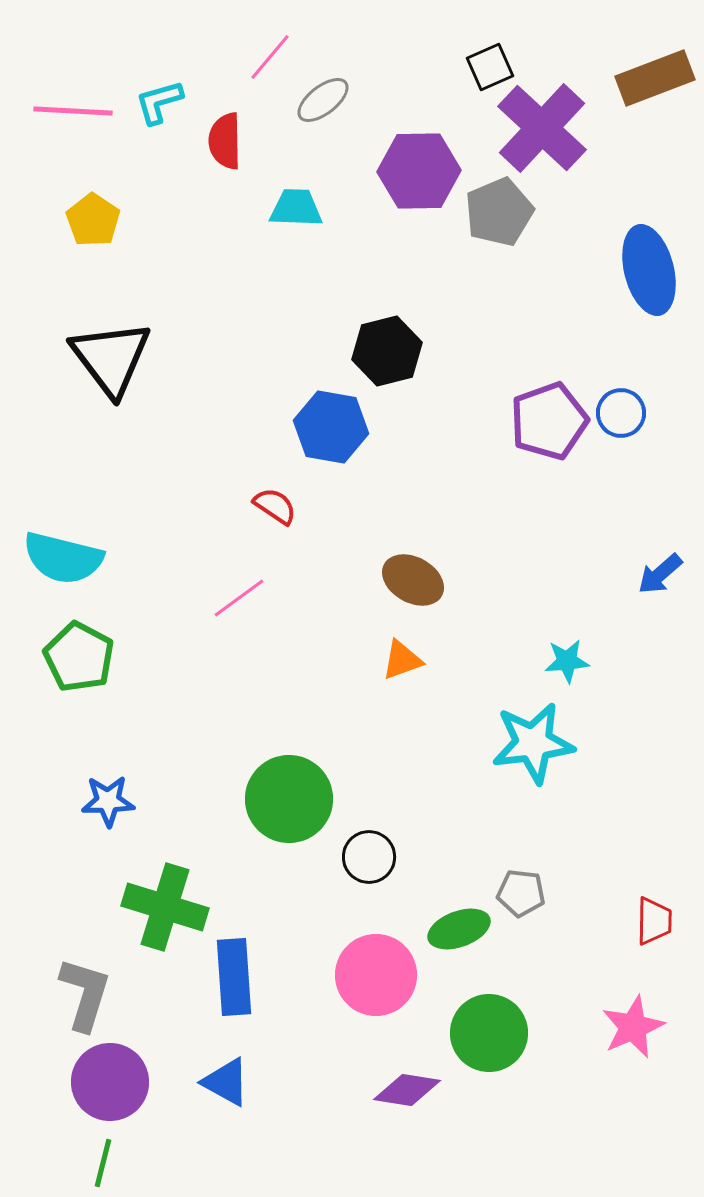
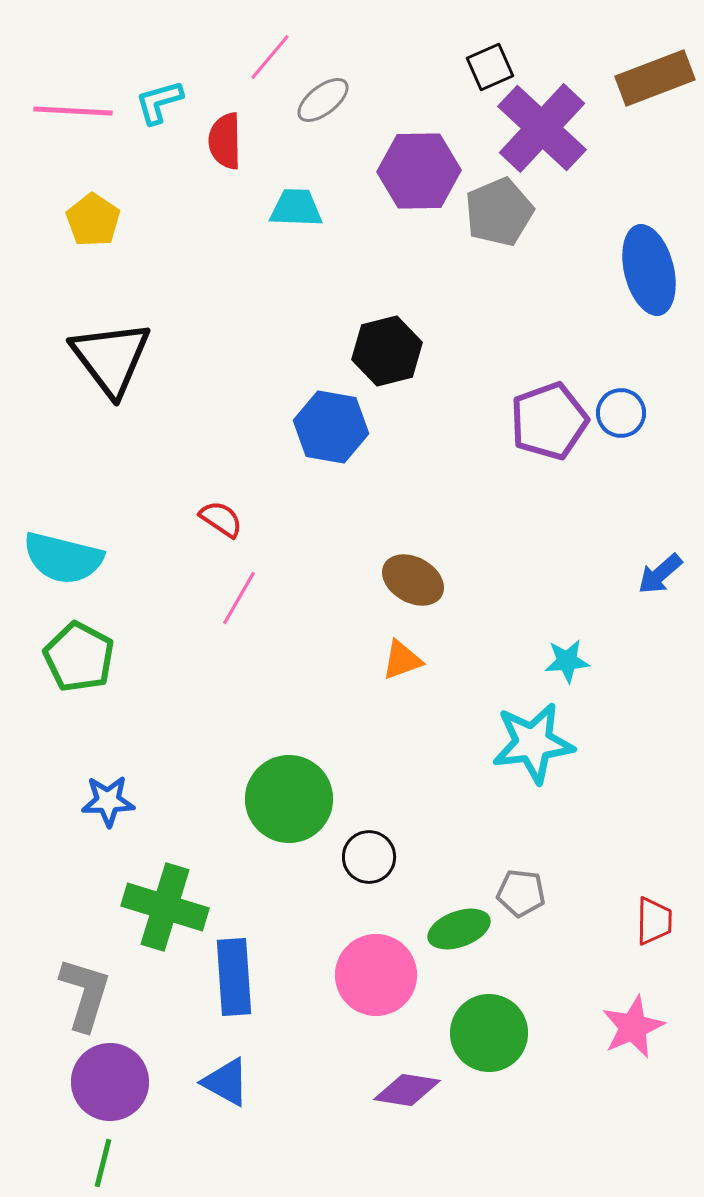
red semicircle at (275, 506): moved 54 px left, 13 px down
pink line at (239, 598): rotated 24 degrees counterclockwise
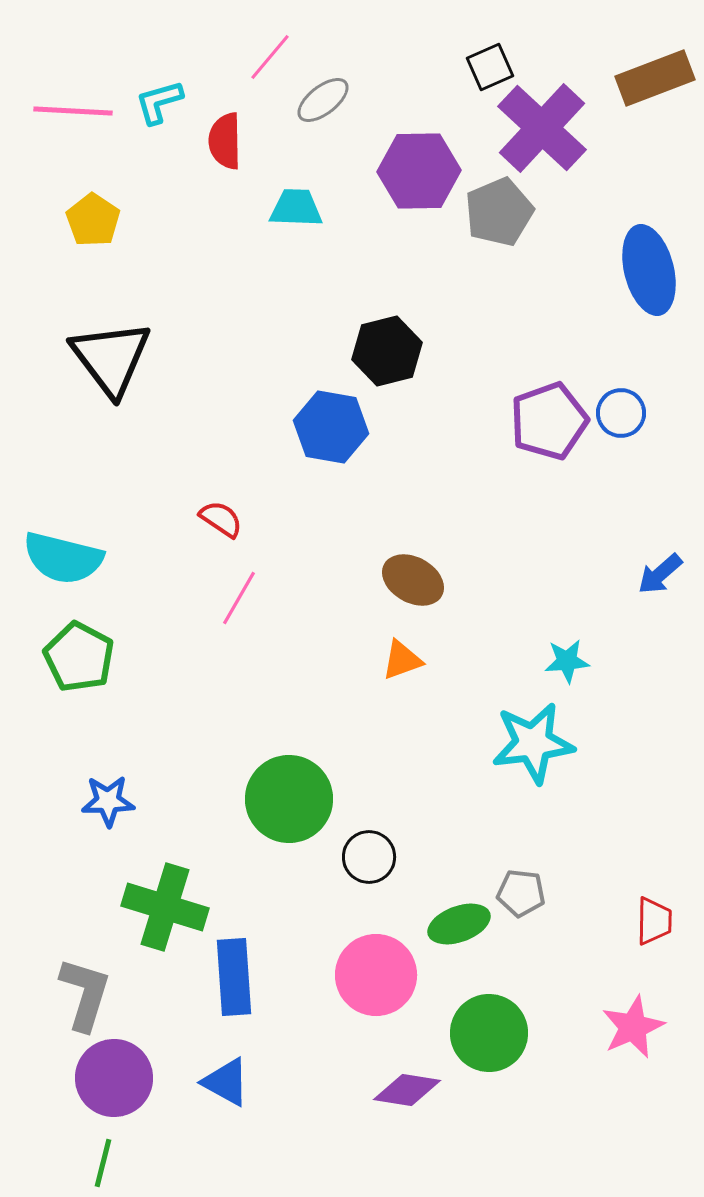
green ellipse at (459, 929): moved 5 px up
purple circle at (110, 1082): moved 4 px right, 4 px up
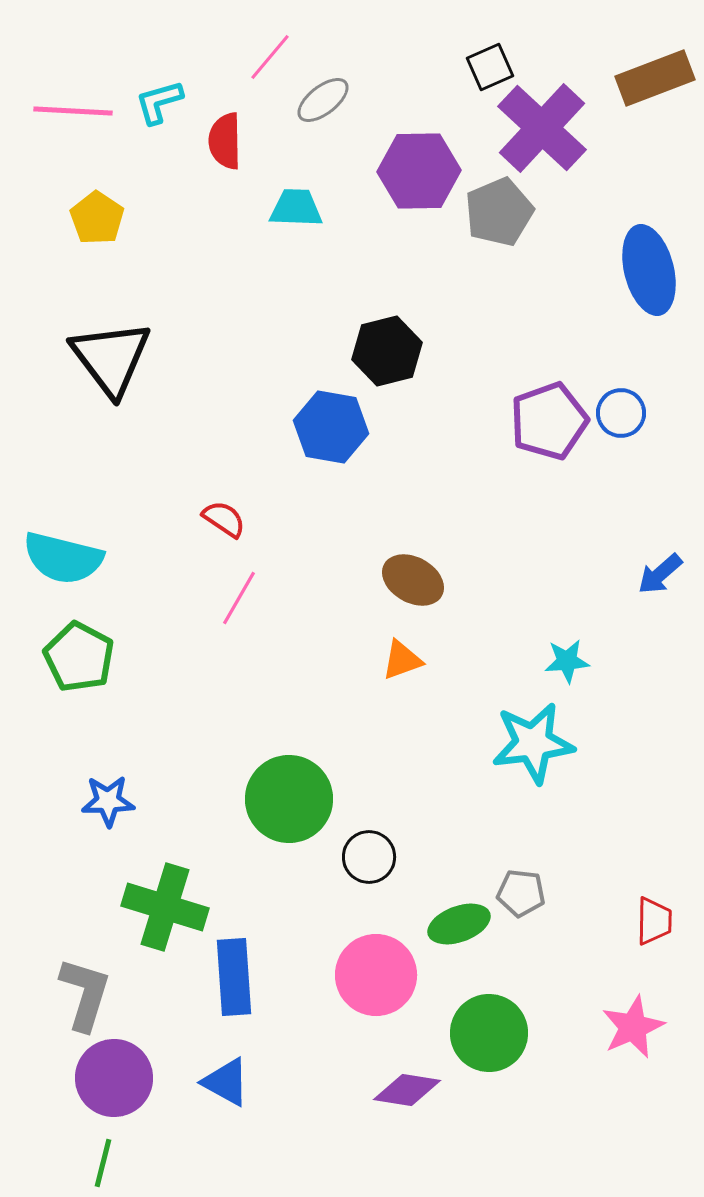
yellow pentagon at (93, 220): moved 4 px right, 2 px up
red semicircle at (221, 519): moved 3 px right
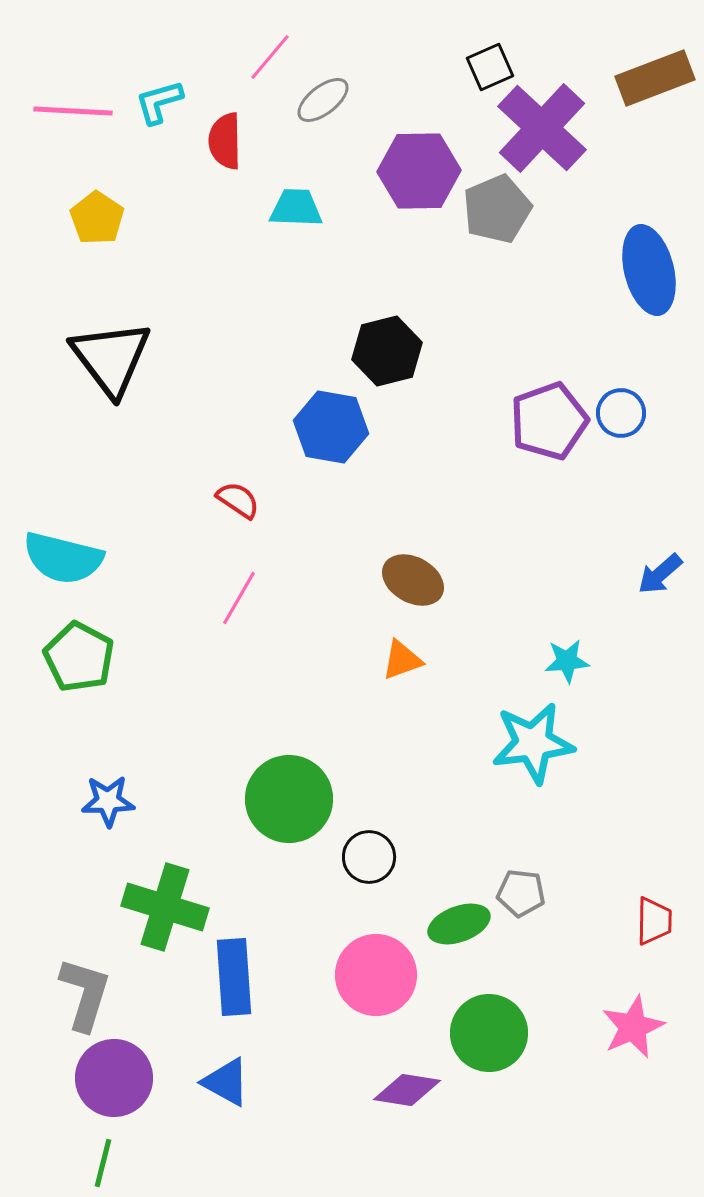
gray pentagon at (499, 212): moved 2 px left, 3 px up
red semicircle at (224, 519): moved 14 px right, 19 px up
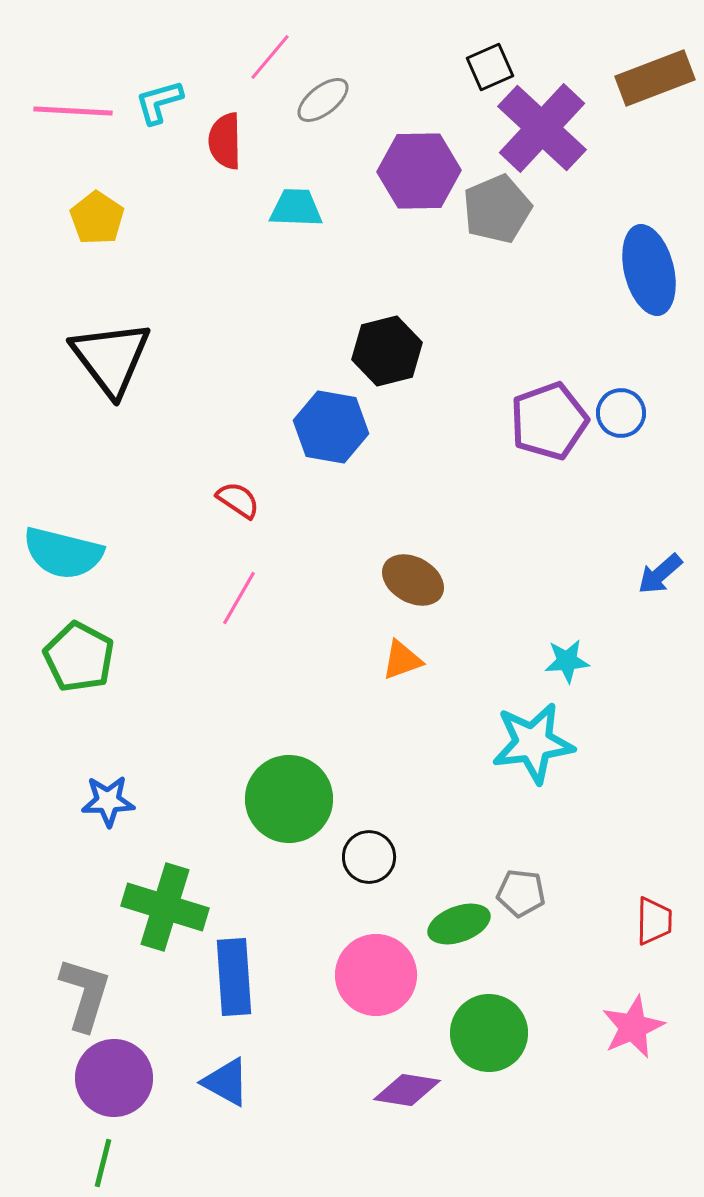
cyan semicircle at (63, 558): moved 5 px up
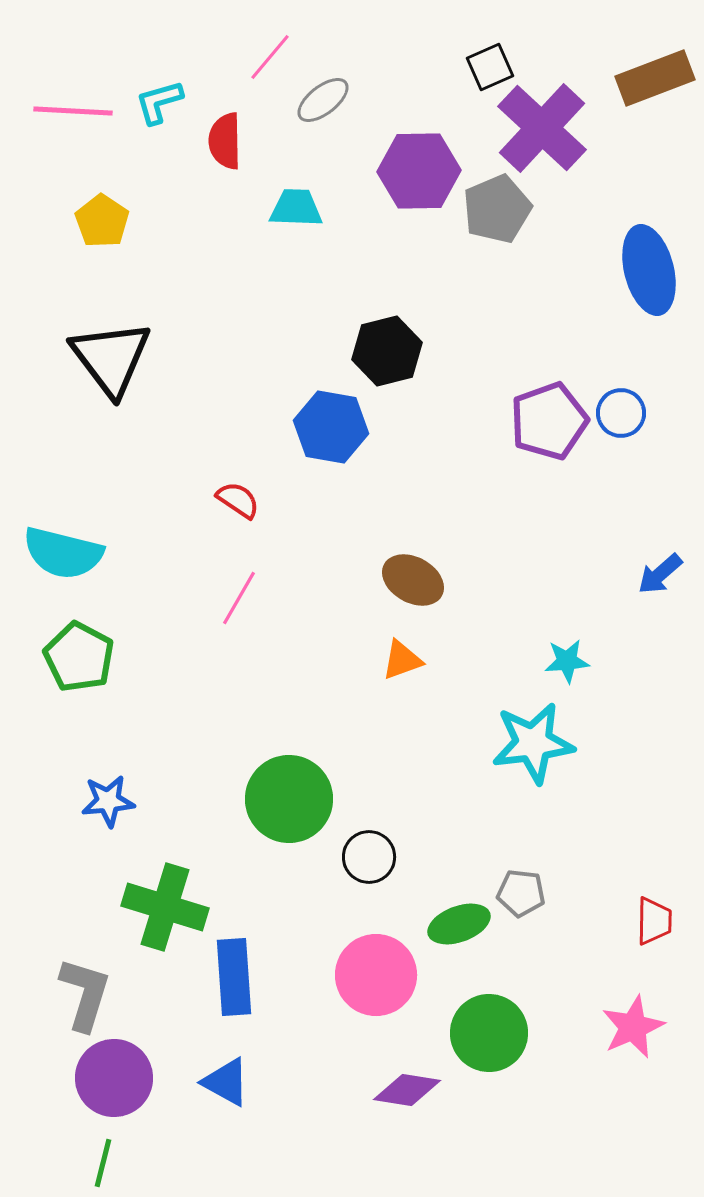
yellow pentagon at (97, 218): moved 5 px right, 3 px down
blue star at (108, 801): rotated 4 degrees counterclockwise
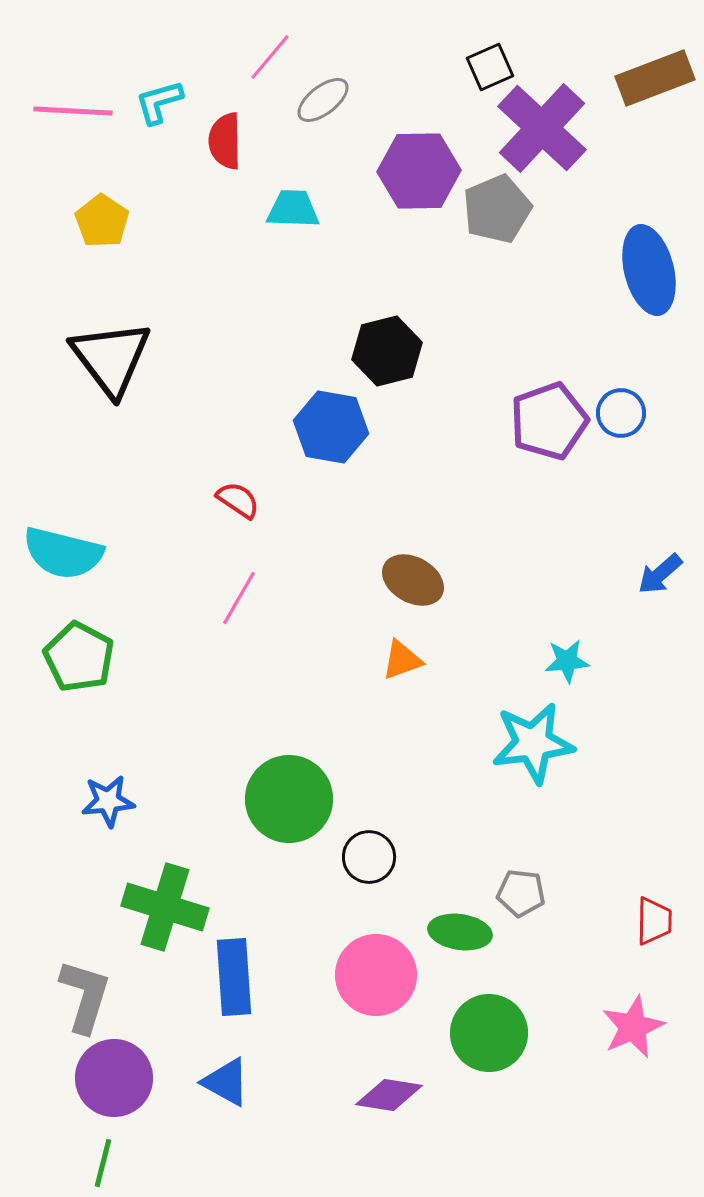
cyan trapezoid at (296, 208): moved 3 px left, 1 px down
green ellipse at (459, 924): moved 1 px right, 8 px down; rotated 28 degrees clockwise
gray L-shape at (85, 994): moved 2 px down
purple diamond at (407, 1090): moved 18 px left, 5 px down
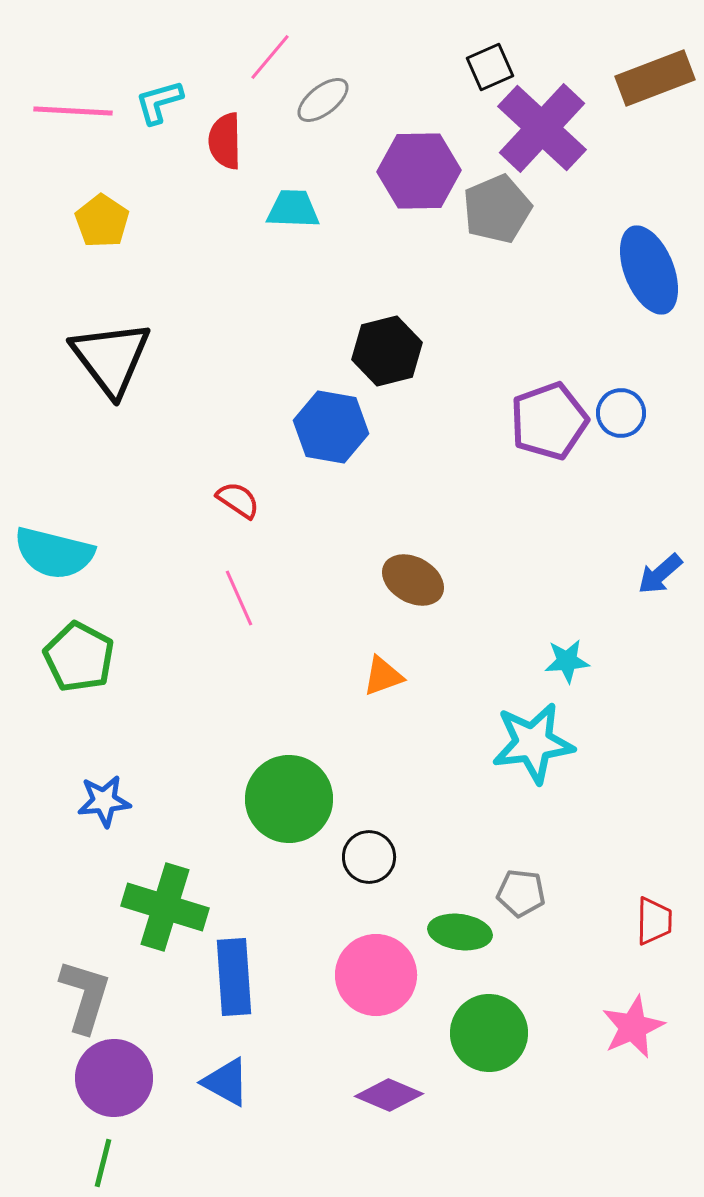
blue ellipse at (649, 270): rotated 8 degrees counterclockwise
cyan semicircle at (63, 553): moved 9 px left
pink line at (239, 598): rotated 54 degrees counterclockwise
orange triangle at (402, 660): moved 19 px left, 16 px down
blue star at (108, 801): moved 4 px left
purple diamond at (389, 1095): rotated 14 degrees clockwise
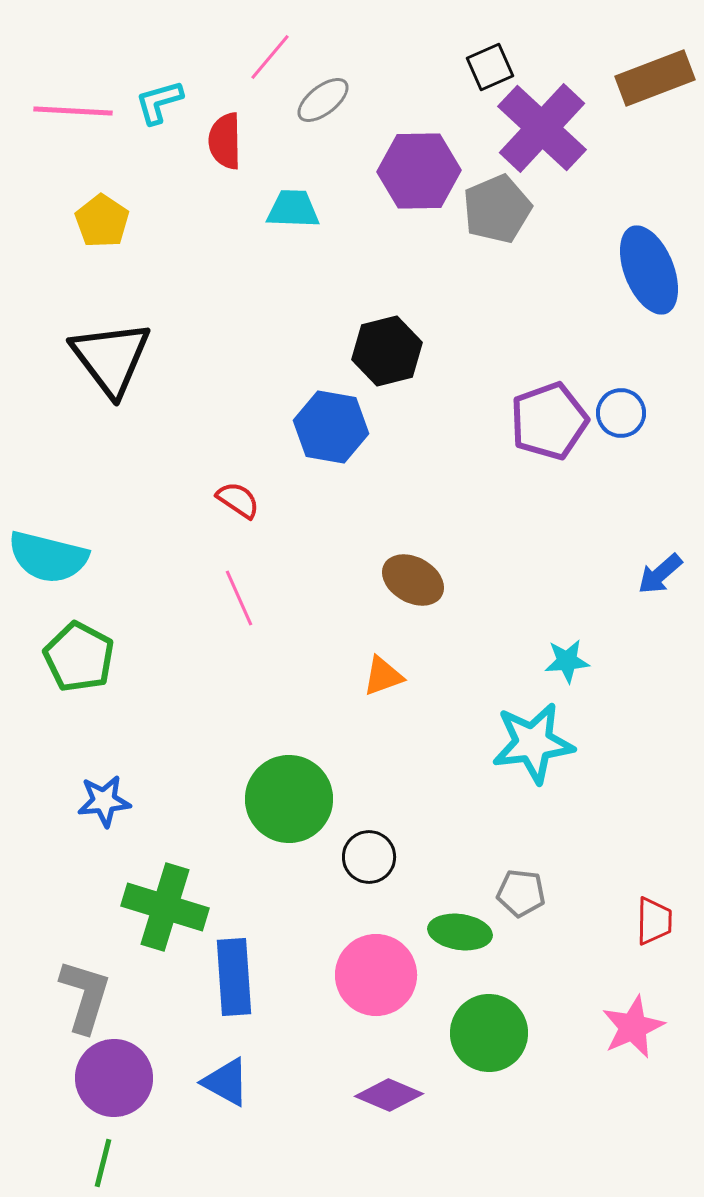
cyan semicircle at (54, 553): moved 6 px left, 4 px down
